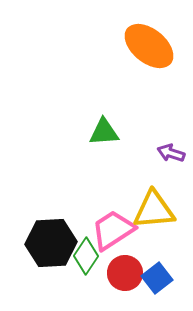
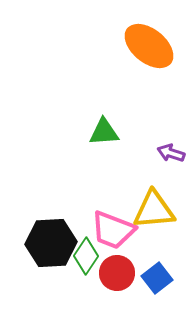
pink trapezoid: rotated 126 degrees counterclockwise
red circle: moved 8 px left
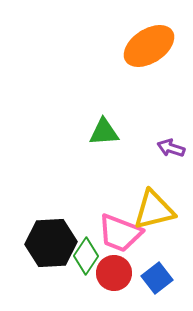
orange ellipse: rotated 72 degrees counterclockwise
purple arrow: moved 5 px up
yellow triangle: rotated 9 degrees counterclockwise
pink trapezoid: moved 7 px right, 3 px down
red circle: moved 3 px left
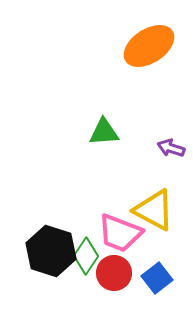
yellow triangle: rotated 42 degrees clockwise
black hexagon: moved 8 px down; rotated 21 degrees clockwise
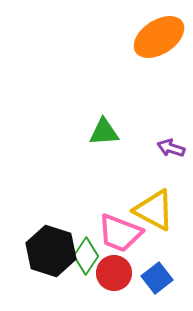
orange ellipse: moved 10 px right, 9 px up
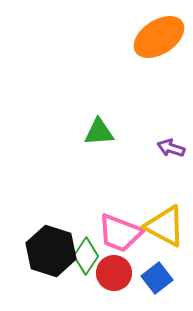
green triangle: moved 5 px left
yellow triangle: moved 11 px right, 16 px down
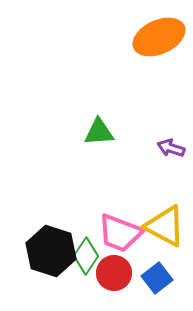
orange ellipse: rotated 9 degrees clockwise
